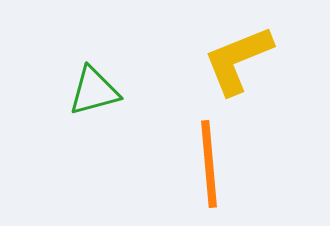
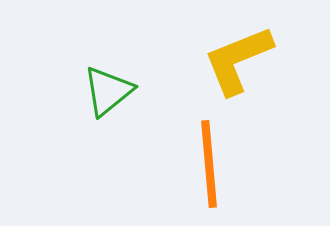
green triangle: moved 14 px right; rotated 24 degrees counterclockwise
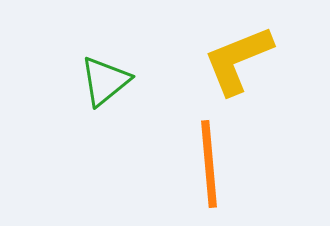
green triangle: moved 3 px left, 10 px up
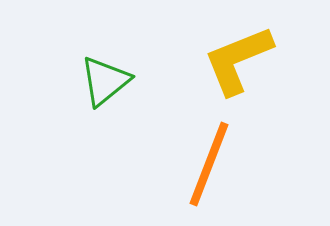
orange line: rotated 26 degrees clockwise
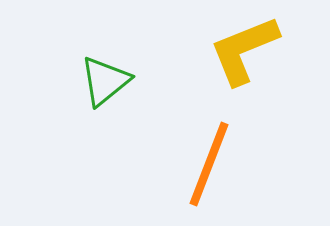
yellow L-shape: moved 6 px right, 10 px up
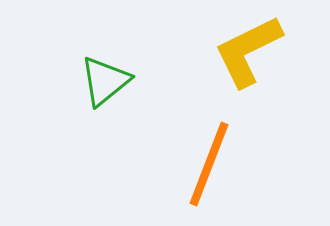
yellow L-shape: moved 4 px right, 1 px down; rotated 4 degrees counterclockwise
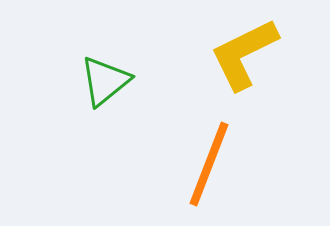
yellow L-shape: moved 4 px left, 3 px down
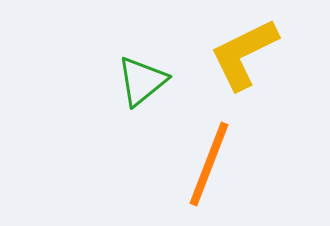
green triangle: moved 37 px right
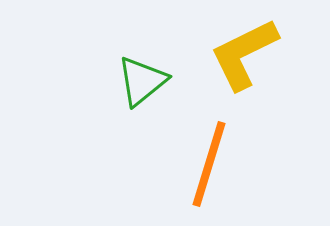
orange line: rotated 4 degrees counterclockwise
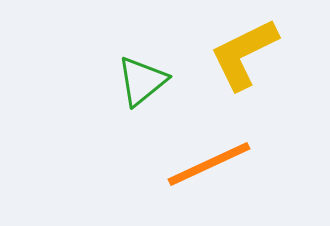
orange line: rotated 48 degrees clockwise
